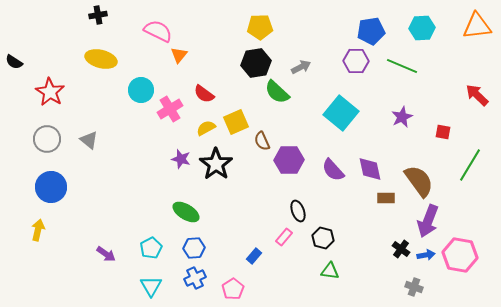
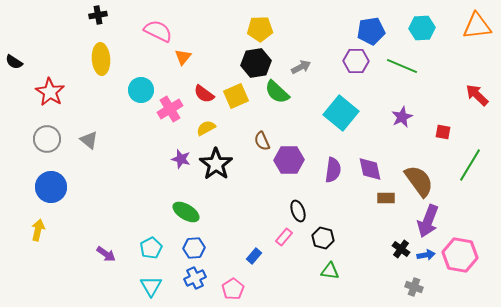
yellow pentagon at (260, 27): moved 2 px down
orange triangle at (179, 55): moved 4 px right, 2 px down
yellow ellipse at (101, 59): rotated 72 degrees clockwise
yellow square at (236, 122): moved 26 px up
purple semicircle at (333, 170): rotated 130 degrees counterclockwise
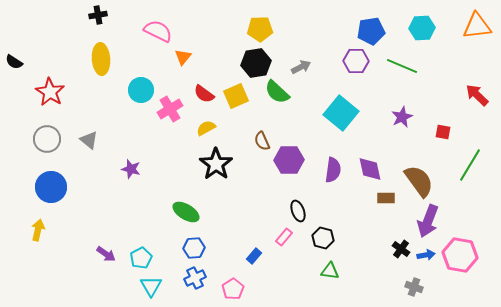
purple star at (181, 159): moved 50 px left, 10 px down
cyan pentagon at (151, 248): moved 10 px left, 10 px down
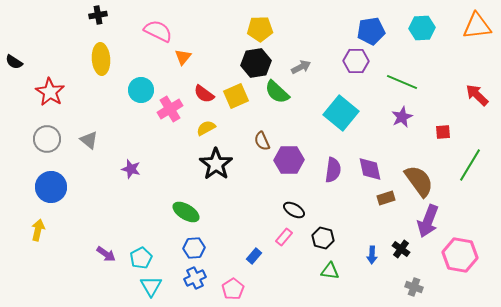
green line at (402, 66): moved 16 px down
red square at (443, 132): rotated 14 degrees counterclockwise
brown rectangle at (386, 198): rotated 18 degrees counterclockwise
black ellipse at (298, 211): moved 4 px left, 1 px up; rotated 40 degrees counterclockwise
blue arrow at (426, 255): moved 54 px left; rotated 102 degrees clockwise
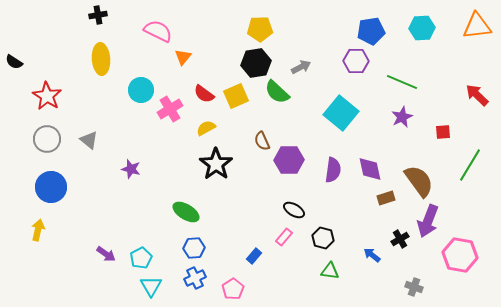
red star at (50, 92): moved 3 px left, 4 px down
black cross at (401, 249): moved 1 px left, 10 px up; rotated 24 degrees clockwise
blue arrow at (372, 255): rotated 126 degrees clockwise
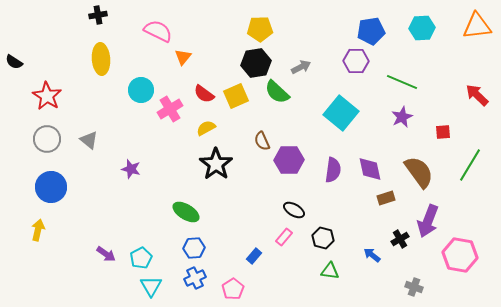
brown semicircle at (419, 181): moved 9 px up
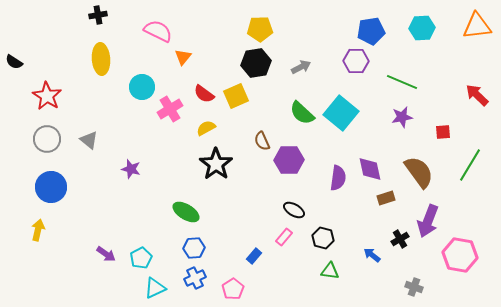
cyan circle at (141, 90): moved 1 px right, 3 px up
green semicircle at (277, 92): moved 25 px right, 21 px down
purple star at (402, 117): rotated 15 degrees clockwise
purple semicircle at (333, 170): moved 5 px right, 8 px down
cyan triangle at (151, 286): moved 4 px right, 2 px down; rotated 35 degrees clockwise
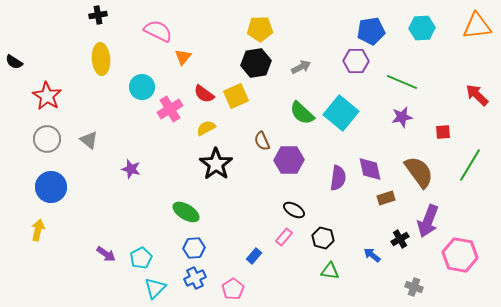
cyan triangle at (155, 288): rotated 20 degrees counterclockwise
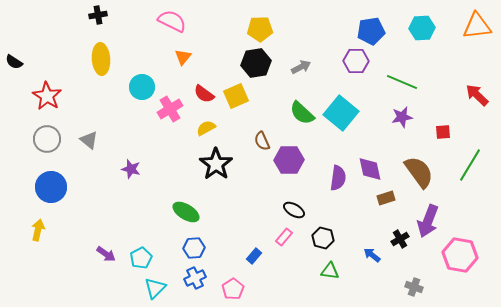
pink semicircle at (158, 31): moved 14 px right, 10 px up
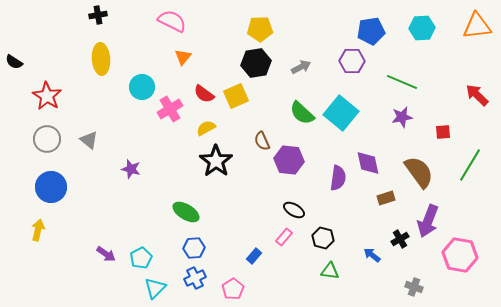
purple hexagon at (356, 61): moved 4 px left
purple hexagon at (289, 160): rotated 8 degrees clockwise
black star at (216, 164): moved 3 px up
purple diamond at (370, 169): moved 2 px left, 6 px up
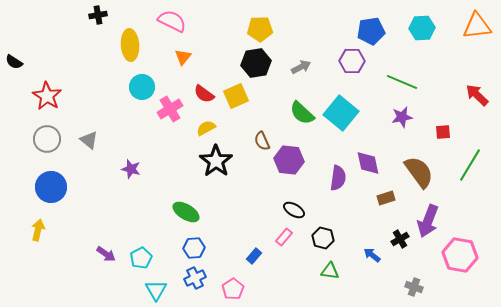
yellow ellipse at (101, 59): moved 29 px right, 14 px up
cyan triangle at (155, 288): moved 1 px right, 2 px down; rotated 15 degrees counterclockwise
